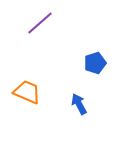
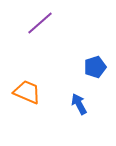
blue pentagon: moved 4 px down
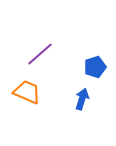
purple line: moved 31 px down
blue arrow: moved 3 px right, 5 px up; rotated 45 degrees clockwise
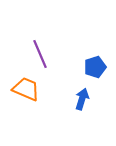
purple line: rotated 72 degrees counterclockwise
orange trapezoid: moved 1 px left, 3 px up
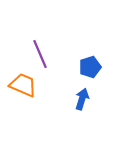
blue pentagon: moved 5 px left
orange trapezoid: moved 3 px left, 4 px up
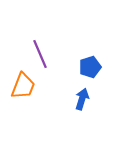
orange trapezoid: moved 1 px down; rotated 88 degrees clockwise
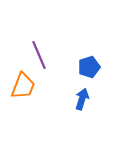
purple line: moved 1 px left, 1 px down
blue pentagon: moved 1 px left
